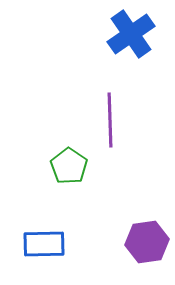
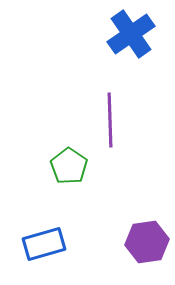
blue rectangle: rotated 15 degrees counterclockwise
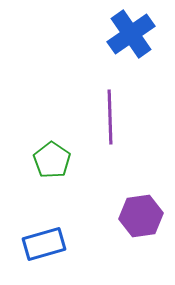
purple line: moved 3 px up
green pentagon: moved 17 px left, 6 px up
purple hexagon: moved 6 px left, 26 px up
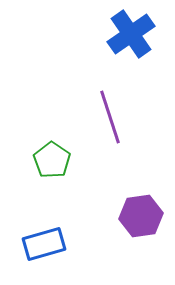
purple line: rotated 16 degrees counterclockwise
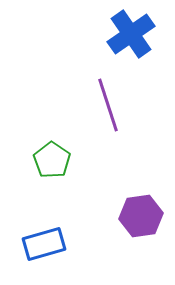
purple line: moved 2 px left, 12 px up
